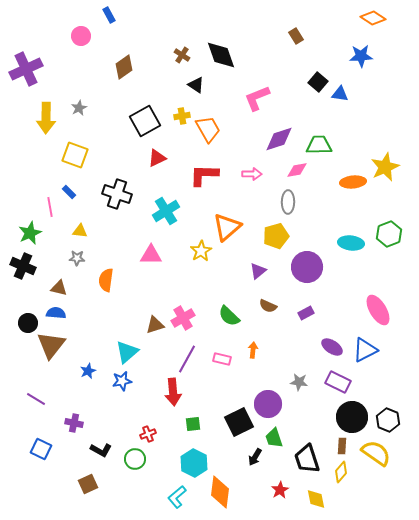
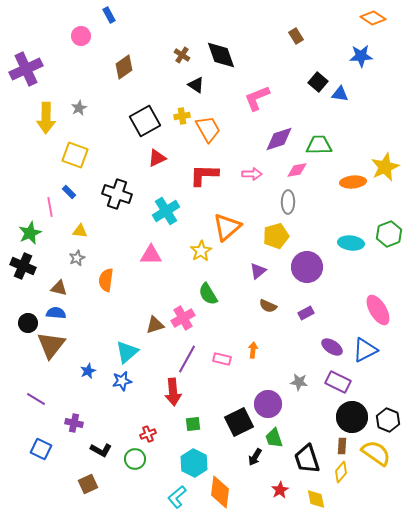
gray star at (77, 258): rotated 28 degrees counterclockwise
green semicircle at (229, 316): moved 21 px left, 22 px up; rotated 15 degrees clockwise
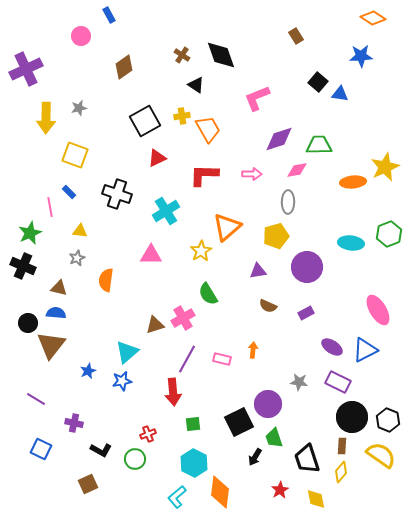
gray star at (79, 108): rotated 14 degrees clockwise
purple triangle at (258, 271): rotated 30 degrees clockwise
yellow semicircle at (376, 453): moved 5 px right, 2 px down
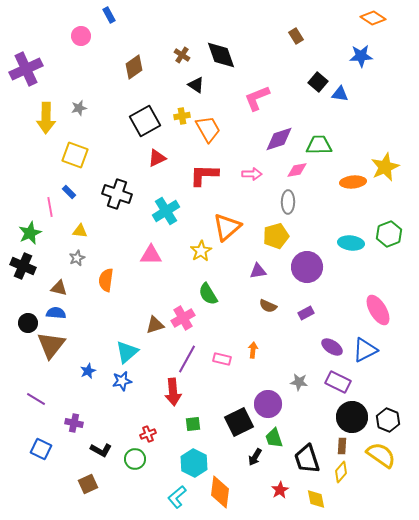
brown diamond at (124, 67): moved 10 px right
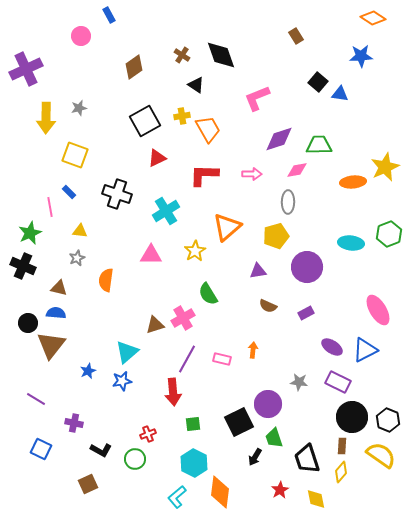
yellow star at (201, 251): moved 6 px left
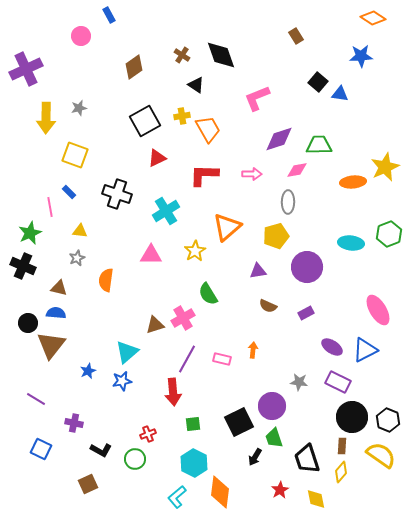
purple circle at (268, 404): moved 4 px right, 2 px down
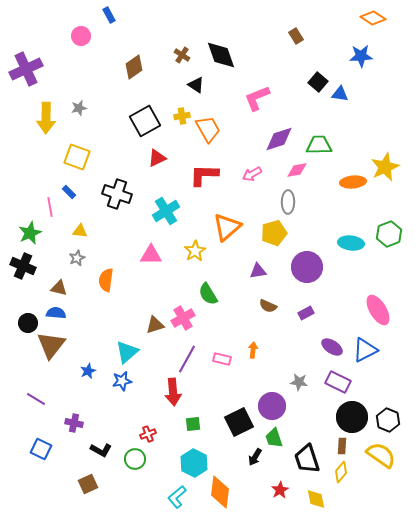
yellow square at (75, 155): moved 2 px right, 2 px down
pink arrow at (252, 174): rotated 150 degrees clockwise
yellow pentagon at (276, 236): moved 2 px left, 3 px up
